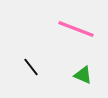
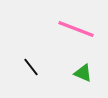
green triangle: moved 2 px up
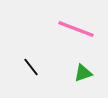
green triangle: rotated 42 degrees counterclockwise
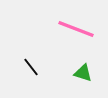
green triangle: rotated 36 degrees clockwise
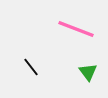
green triangle: moved 5 px right, 1 px up; rotated 36 degrees clockwise
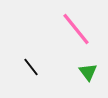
pink line: rotated 30 degrees clockwise
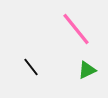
green triangle: moved 1 px left, 2 px up; rotated 42 degrees clockwise
